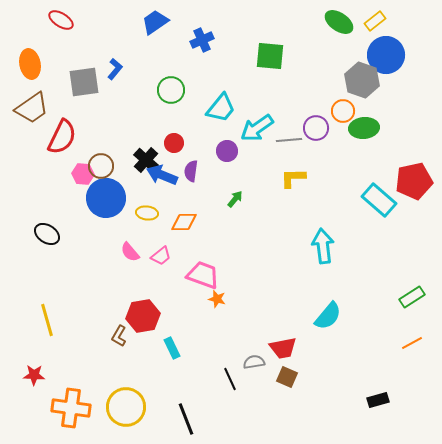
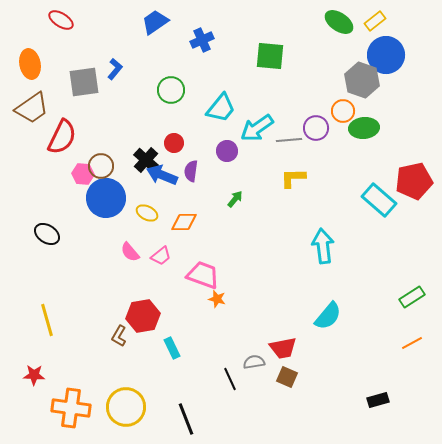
yellow ellipse at (147, 213): rotated 20 degrees clockwise
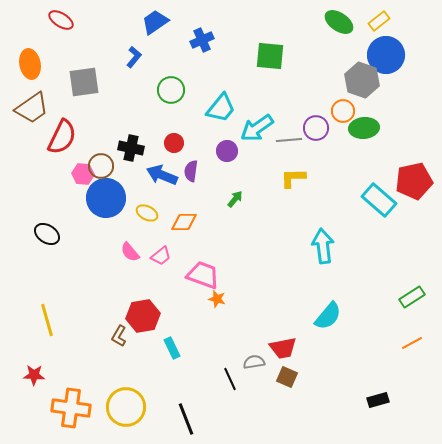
yellow rectangle at (375, 21): moved 4 px right
blue L-shape at (115, 69): moved 19 px right, 12 px up
black cross at (146, 160): moved 15 px left, 12 px up; rotated 30 degrees counterclockwise
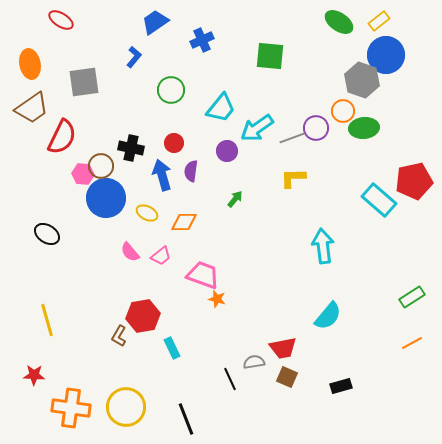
gray line at (289, 140): moved 3 px right, 2 px up; rotated 15 degrees counterclockwise
blue arrow at (162, 175): rotated 52 degrees clockwise
black rectangle at (378, 400): moved 37 px left, 14 px up
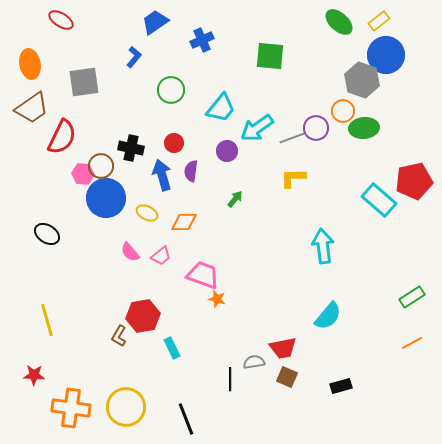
green ellipse at (339, 22): rotated 8 degrees clockwise
black line at (230, 379): rotated 25 degrees clockwise
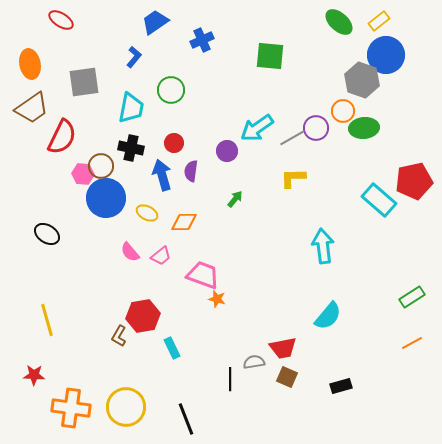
cyan trapezoid at (221, 108): moved 90 px left; rotated 28 degrees counterclockwise
gray line at (292, 138): rotated 10 degrees counterclockwise
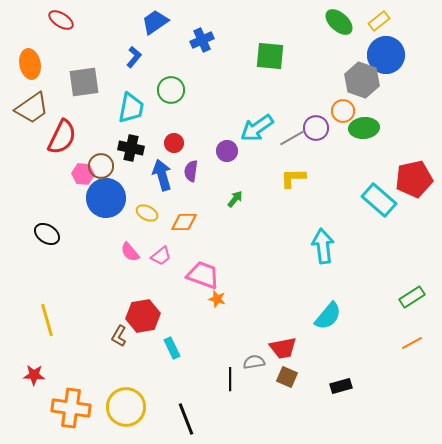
red pentagon at (414, 181): moved 2 px up
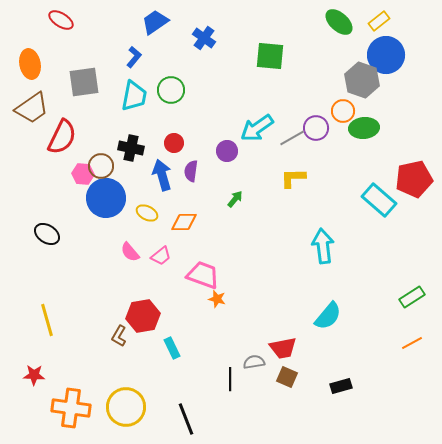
blue cross at (202, 40): moved 2 px right, 2 px up; rotated 30 degrees counterclockwise
cyan trapezoid at (131, 108): moved 3 px right, 12 px up
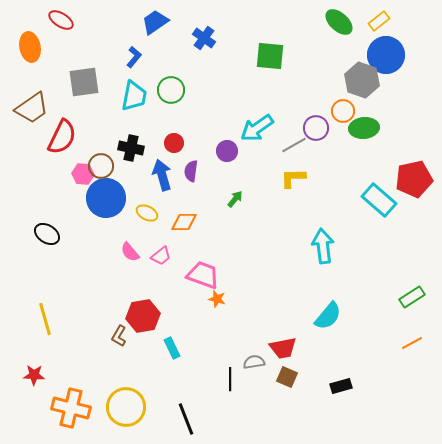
orange ellipse at (30, 64): moved 17 px up
gray line at (292, 138): moved 2 px right, 7 px down
yellow line at (47, 320): moved 2 px left, 1 px up
orange cross at (71, 408): rotated 6 degrees clockwise
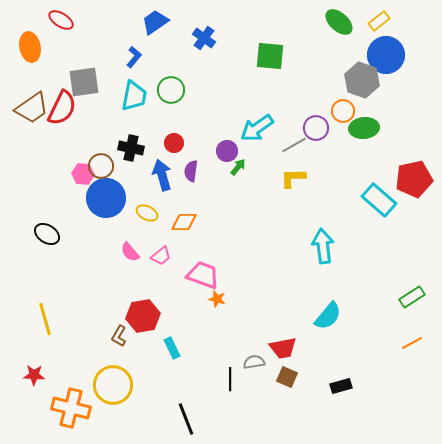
red semicircle at (62, 137): moved 29 px up
green arrow at (235, 199): moved 3 px right, 32 px up
yellow circle at (126, 407): moved 13 px left, 22 px up
